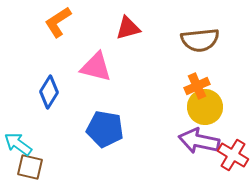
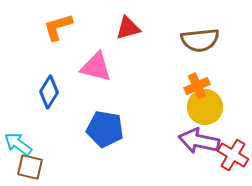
orange L-shape: moved 5 px down; rotated 16 degrees clockwise
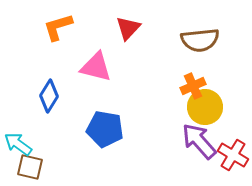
red triangle: rotated 32 degrees counterclockwise
orange cross: moved 4 px left
blue diamond: moved 4 px down
purple arrow: rotated 36 degrees clockwise
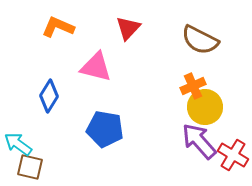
orange L-shape: rotated 40 degrees clockwise
brown semicircle: rotated 33 degrees clockwise
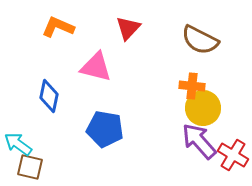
orange cross: moved 1 px left; rotated 30 degrees clockwise
blue diamond: rotated 20 degrees counterclockwise
yellow circle: moved 2 px left, 1 px down
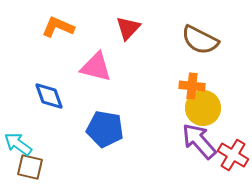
blue diamond: rotated 32 degrees counterclockwise
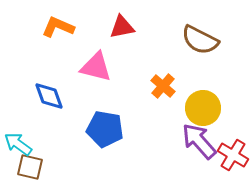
red triangle: moved 6 px left, 1 px up; rotated 36 degrees clockwise
orange cross: moved 29 px left; rotated 35 degrees clockwise
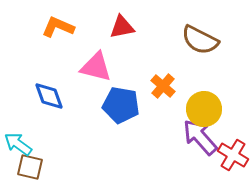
yellow circle: moved 1 px right, 1 px down
blue pentagon: moved 16 px right, 24 px up
purple arrow: moved 1 px right, 4 px up
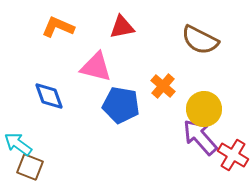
brown square: rotated 8 degrees clockwise
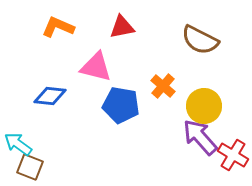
blue diamond: moved 1 px right; rotated 64 degrees counterclockwise
yellow circle: moved 3 px up
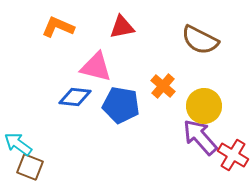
blue diamond: moved 25 px right, 1 px down
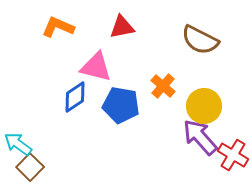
blue diamond: rotated 40 degrees counterclockwise
brown square: rotated 24 degrees clockwise
